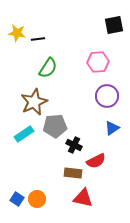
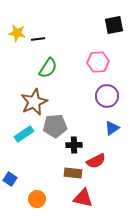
black cross: rotated 28 degrees counterclockwise
blue square: moved 7 px left, 20 px up
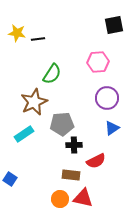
green semicircle: moved 4 px right, 6 px down
purple circle: moved 2 px down
gray pentagon: moved 7 px right, 2 px up
brown rectangle: moved 2 px left, 2 px down
orange circle: moved 23 px right
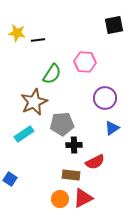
black line: moved 1 px down
pink hexagon: moved 13 px left; rotated 10 degrees clockwise
purple circle: moved 2 px left
red semicircle: moved 1 px left, 1 px down
red triangle: rotated 40 degrees counterclockwise
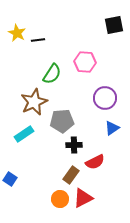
yellow star: rotated 18 degrees clockwise
gray pentagon: moved 3 px up
brown rectangle: rotated 60 degrees counterclockwise
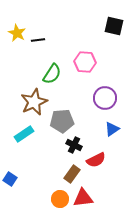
black square: moved 1 px down; rotated 24 degrees clockwise
blue triangle: moved 1 px down
black cross: rotated 28 degrees clockwise
red semicircle: moved 1 px right, 2 px up
brown rectangle: moved 1 px right, 1 px up
red triangle: rotated 20 degrees clockwise
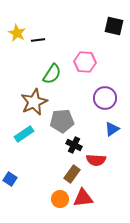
red semicircle: rotated 30 degrees clockwise
